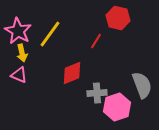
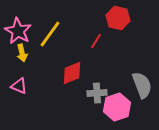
pink triangle: moved 11 px down
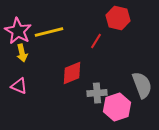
yellow line: moved 1 px left, 2 px up; rotated 40 degrees clockwise
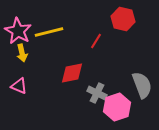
red hexagon: moved 5 px right, 1 px down
red diamond: rotated 10 degrees clockwise
gray cross: rotated 30 degrees clockwise
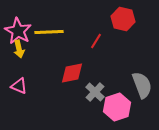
yellow line: rotated 12 degrees clockwise
yellow arrow: moved 3 px left, 4 px up
gray cross: moved 2 px left, 1 px up; rotated 18 degrees clockwise
